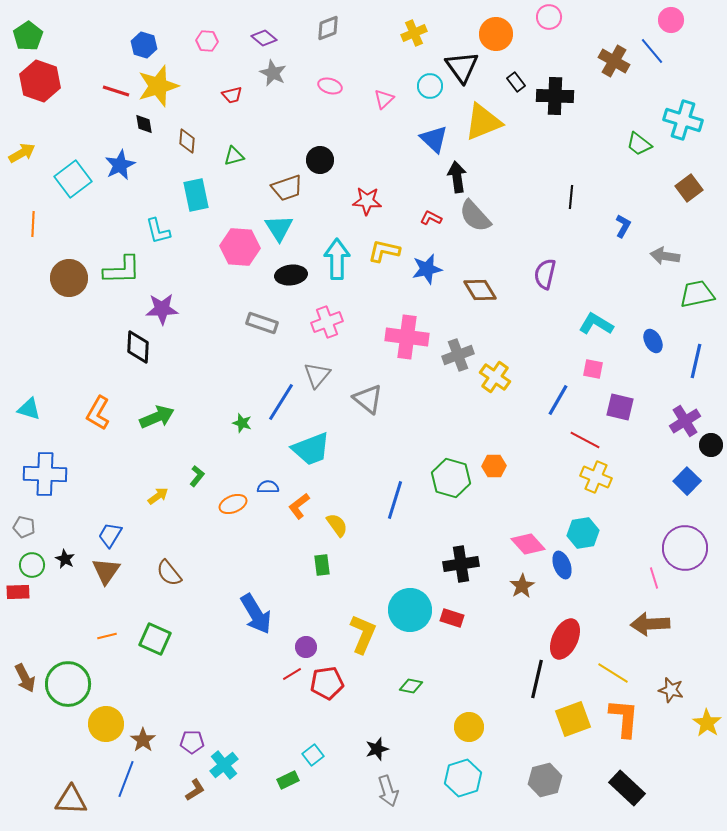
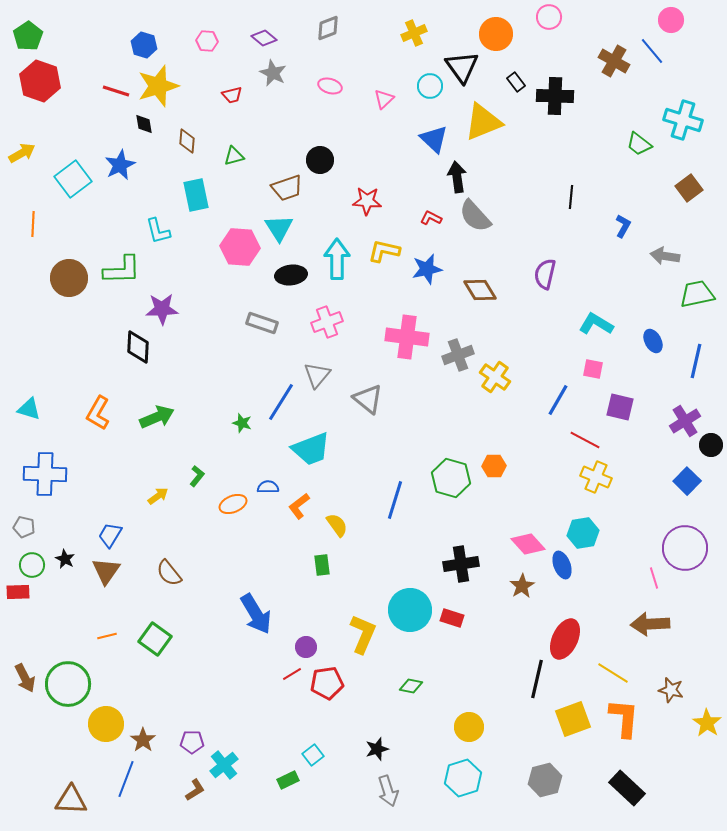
green square at (155, 639): rotated 12 degrees clockwise
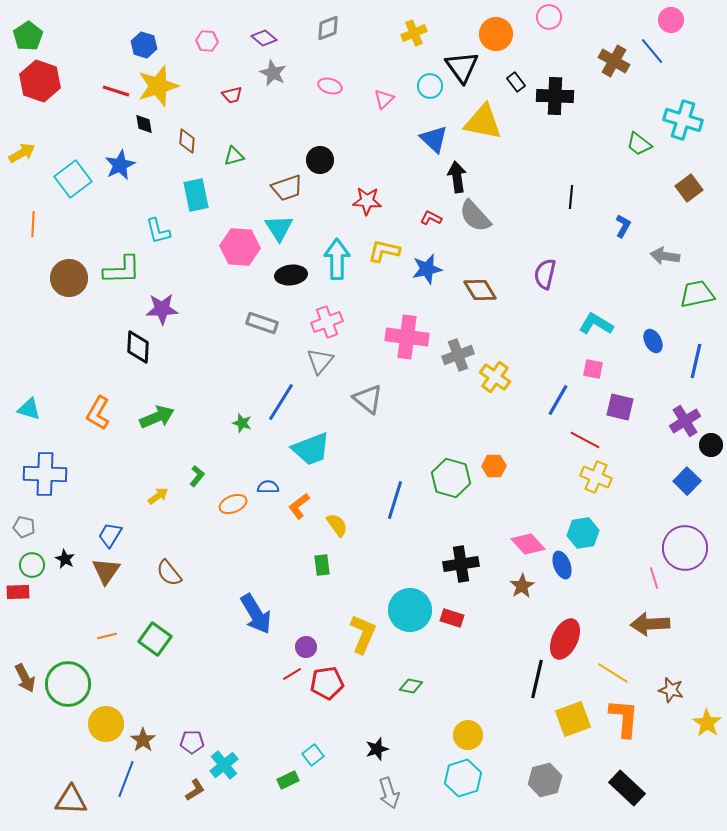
yellow triangle at (483, 122): rotated 33 degrees clockwise
gray triangle at (317, 375): moved 3 px right, 14 px up
yellow circle at (469, 727): moved 1 px left, 8 px down
gray arrow at (388, 791): moved 1 px right, 2 px down
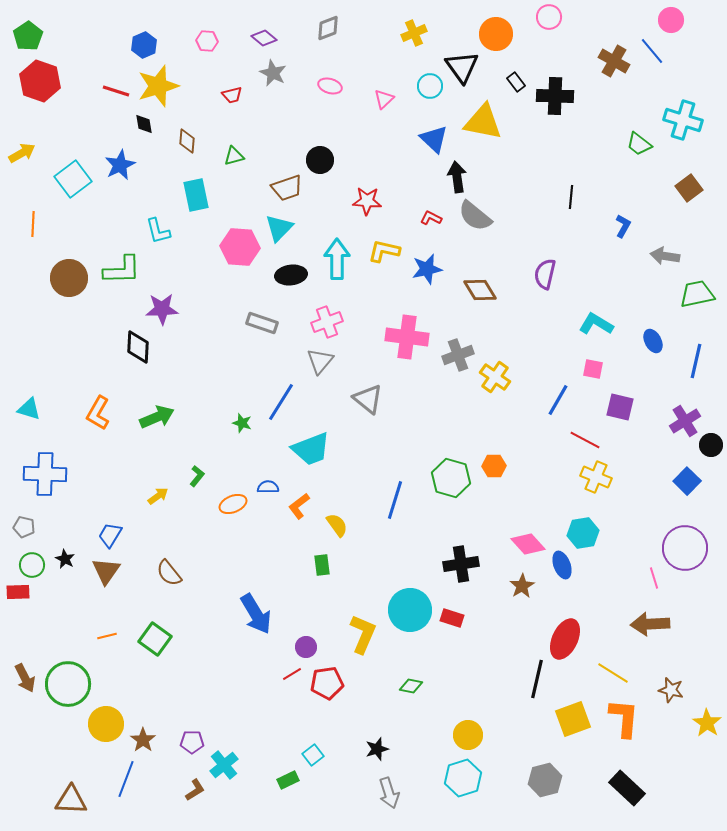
blue hexagon at (144, 45): rotated 20 degrees clockwise
gray semicircle at (475, 216): rotated 9 degrees counterclockwise
cyan triangle at (279, 228): rotated 16 degrees clockwise
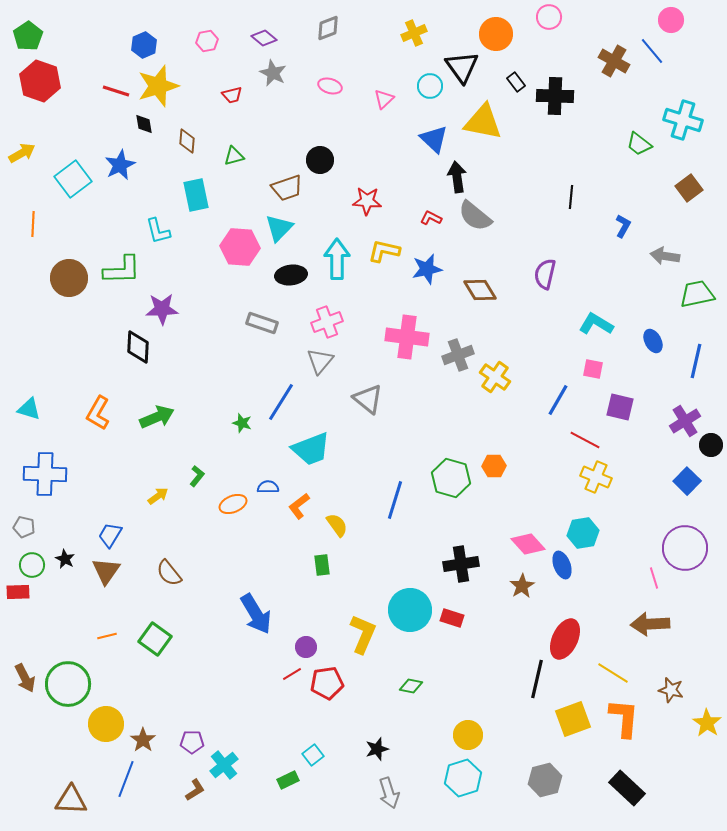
pink hexagon at (207, 41): rotated 15 degrees counterclockwise
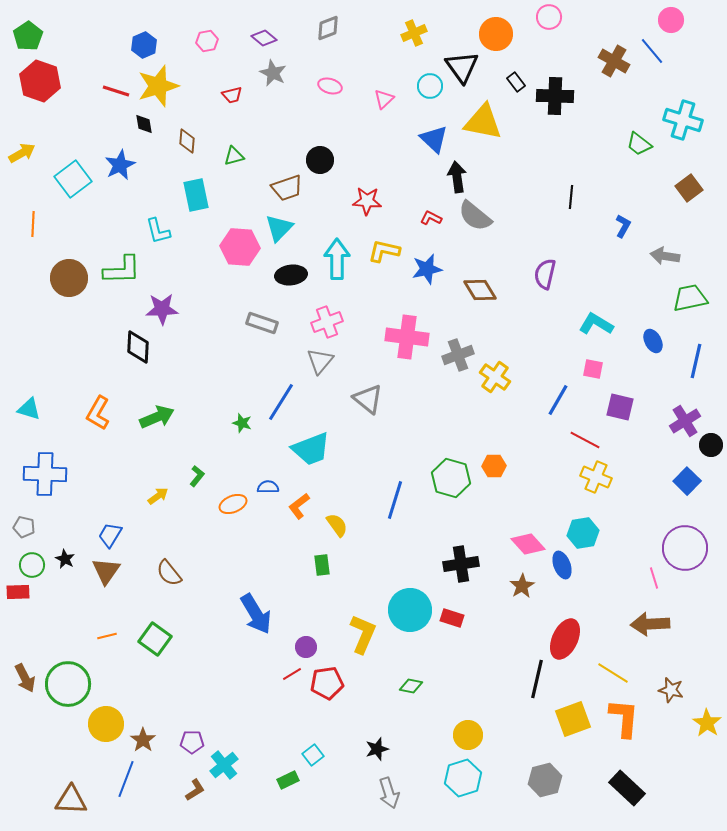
green trapezoid at (697, 294): moved 7 px left, 4 px down
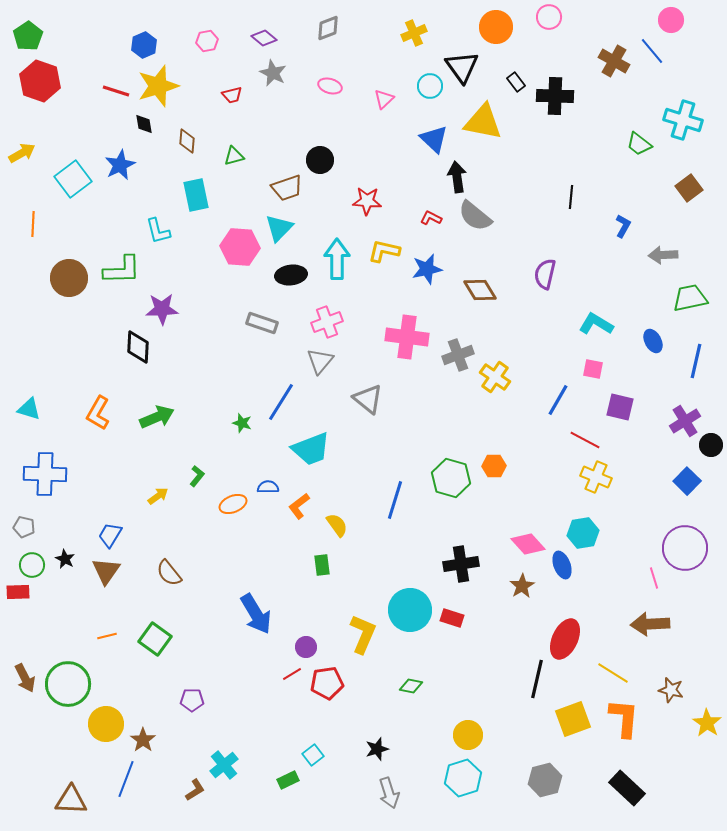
orange circle at (496, 34): moved 7 px up
gray arrow at (665, 256): moved 2 px left, 1 px up; rotated 12 degrees counterclockwise
purple pentagon at (192, 742): moved 42 px up
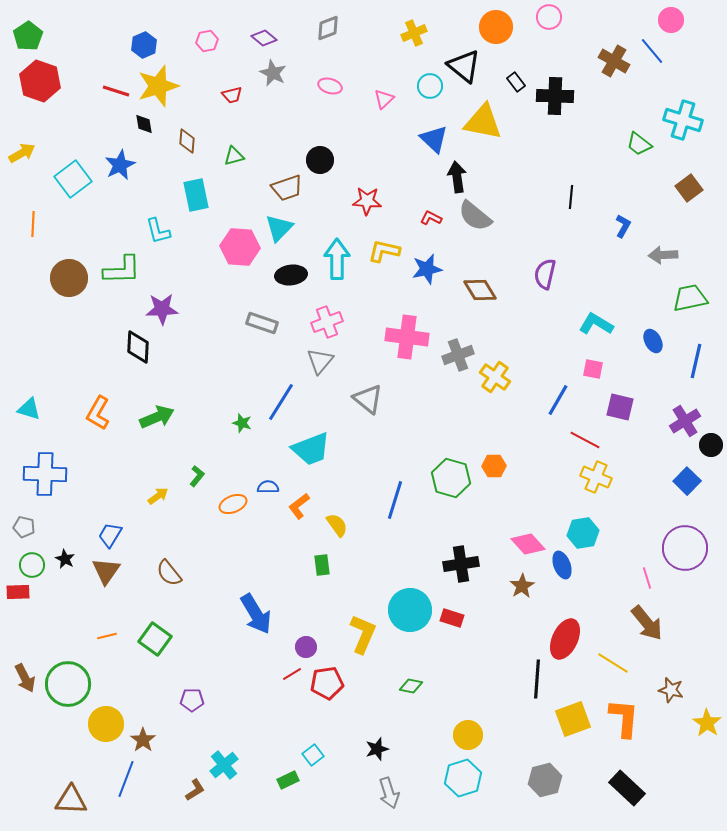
black triangle at (462, 67): moved 2 px right, 1 px up; rotated 15 degrees counterclockwise
pink line at (654, 578): moved 7 px left
brown arrow at (650, 624): moved 3 px left, 1 px up; rotated 126 degrees counterclockwise
yellow line at (613, 673): moved 10 px up
black line at (537, 679): rotated 9 degrees counterclockwise
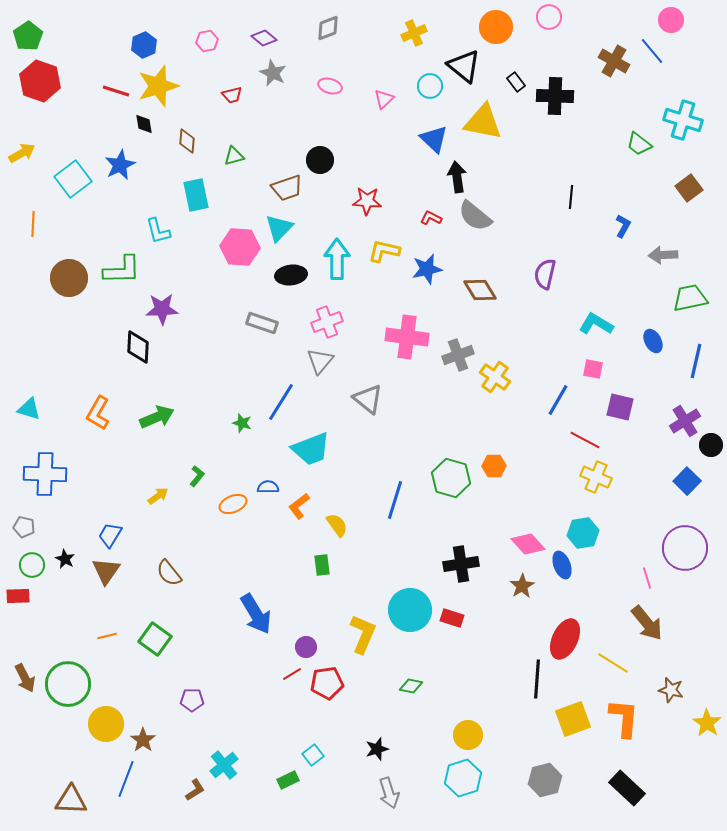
red rectangle at (18, 592): moved 4 px down
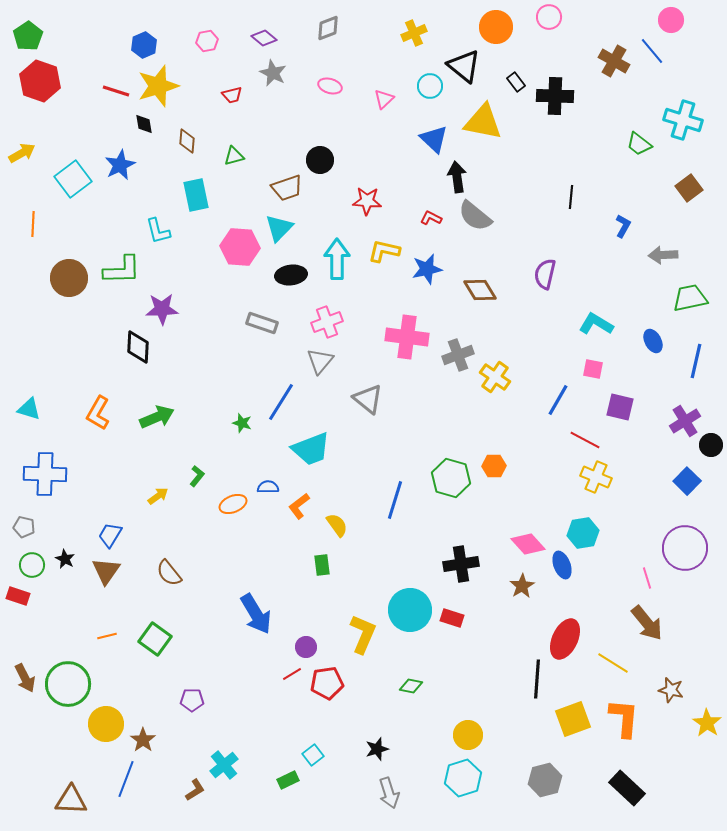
red rectangle at (18, 596): rotated 20 degrees clockwise
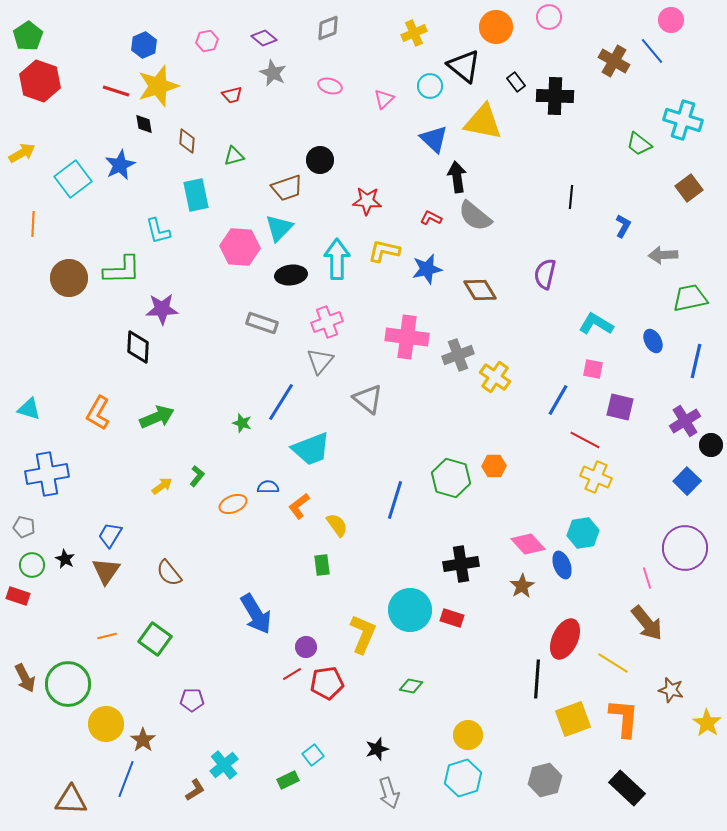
blue cross at (45, 474): moved 2 px right; rotated 12 degrees counterclockwise
yellow arrow at (158, 496): moved 4 px right, 10 px up
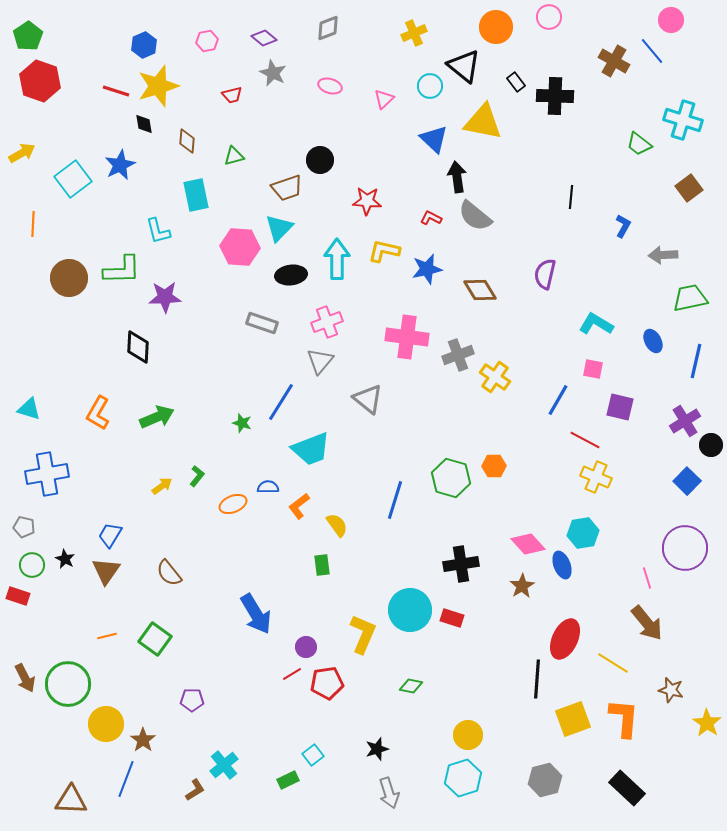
purple star at (162, 309): moved 3 px right, 12 px up
